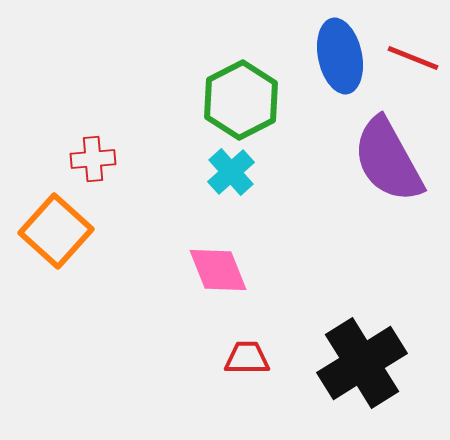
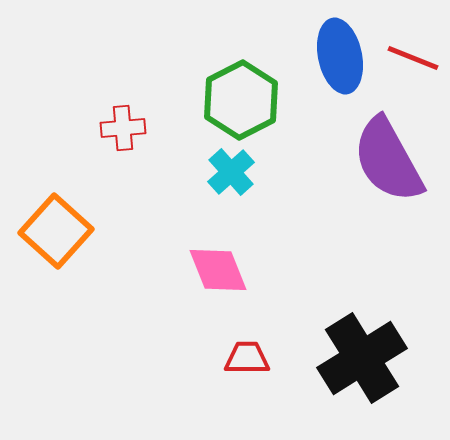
red cross: moved 30 px right, 31 px up
black cross: moved 5 px up
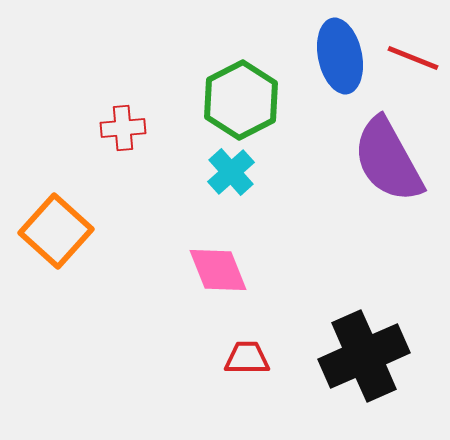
black cross: moved 2 px right, 2 px up; rotated 8 degrees clockwise
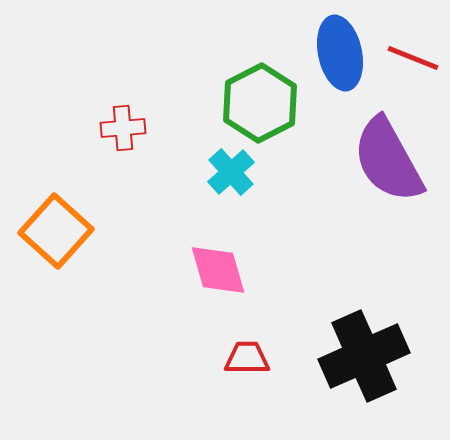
blue ellipse: moved 3 px up
green hexagon: moved 19 px right, 3 px down
pink diamond: rotated 6 degrees clockwise
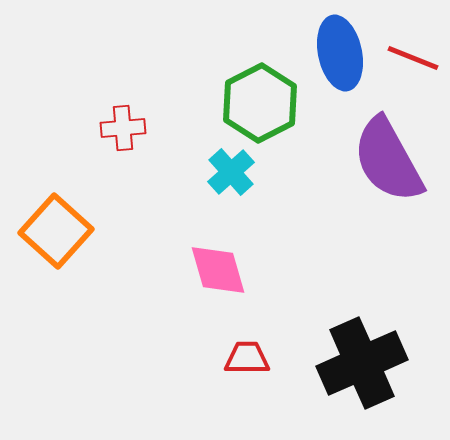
black cross: moved 2 px left, 7 px down
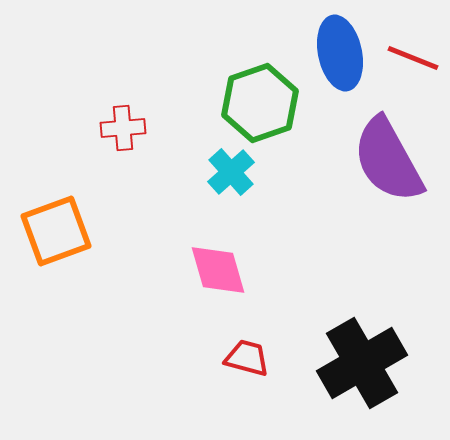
green hexagon: rotated 8 degrees clockwise
orange square: rotated 28 degrees clockwise
red trapezoid: rotated 15 degrees clockwise
black cross: rotated 6 degrees counterclockwise
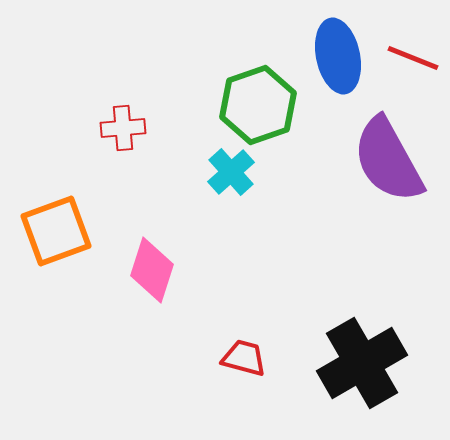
blue ellipse: moved 2 px left, 3 px down
green hexagon: moved 2 px left, 2 px down
pink diamond: moved 66 px left; rotated 34 degrees clockwise
red trapezoid: moved 3 px left
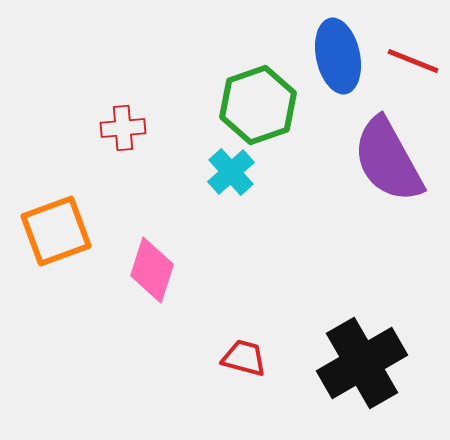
red line: moved 3 px down
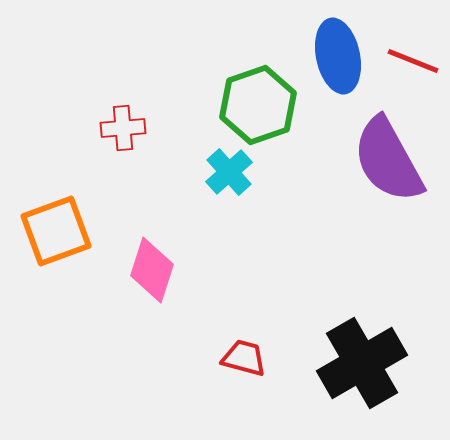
cyan cross: moved 2 px left
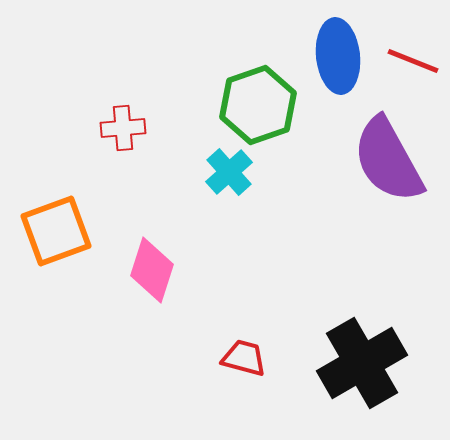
blue ellipse: rotated 6 degrees clockwise
